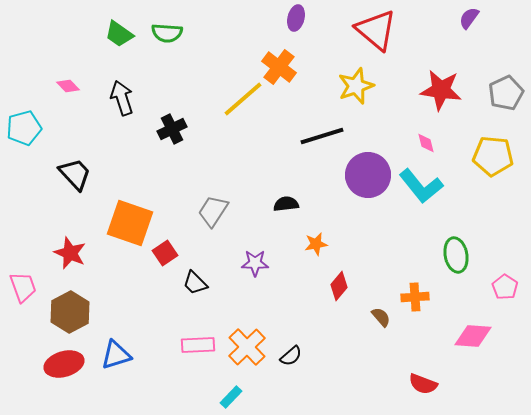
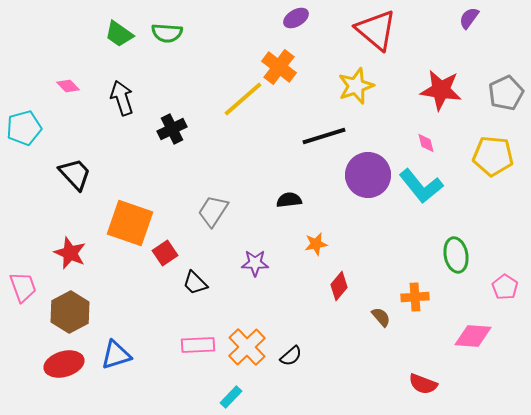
purple ellipse at (296, 18): rotated 45 degrees clockwise
black line at (322, 136): moved 2 px right
black semicircle at (286, 204): moved 3 px right, 4 px up
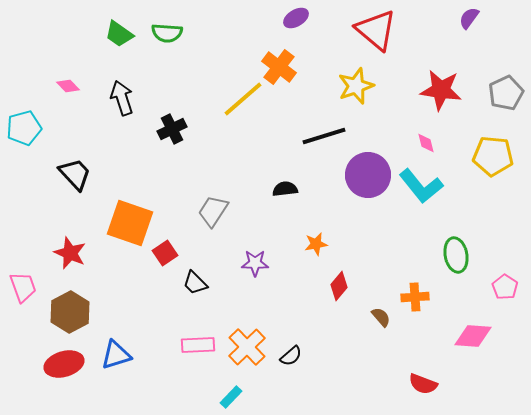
black semicircle at (289, 200): moved 4 px left, 11 px up
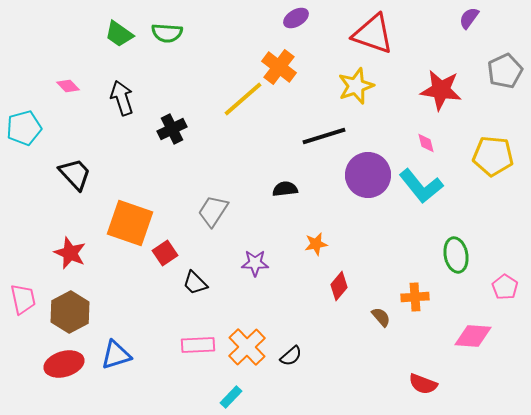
red triangle at (376, 30): moved 3 px left, 4 px down; rotated 21 degrees counterclockwise
gray pentagon at (506, 93): moved 1 px left, 22 px up
pink trapezoid at (23, 287): moved 12 px down; rotated 8 degrees clockwise
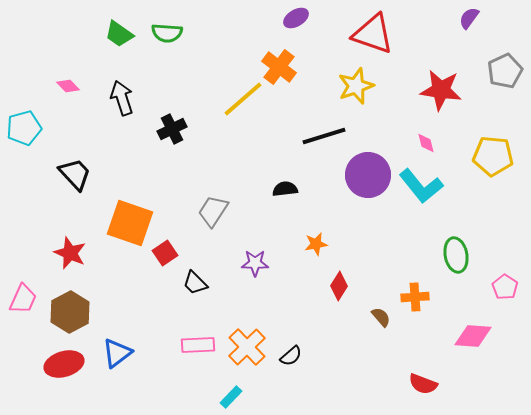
red diamond at (339, 286): rotated 8 degrees counterclockwise
pink trapezoid at (23, 299): rotated 36 degrees clockwise
blue triangle at (116, 355): moved 1 px right, 2 px up; rotated 20 degrees counterclockwise
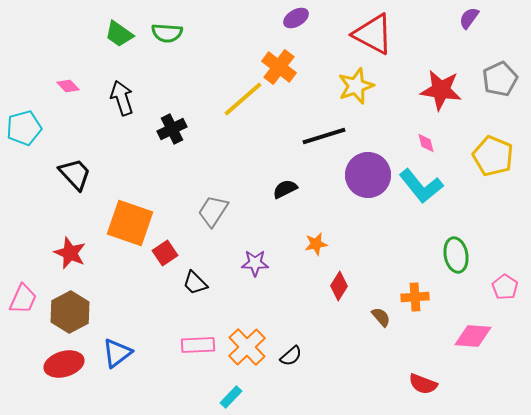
red triangle at (373, 34): rotated 9 degrees clockwise
gray pentagon at (505, 71): moved 5 px left, 8 px down
yellow pentagon at (493, 156): rotated 18 degrees clockwise
black semicircle at (285, 189): rotated 20 degrees counterclockwise
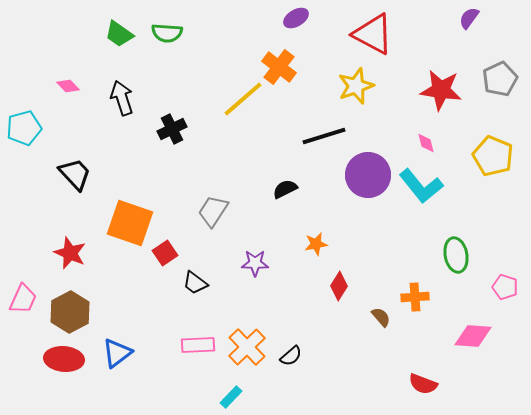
black trapezoid at (195, 283): rotated 8 degrees counterclockwise
pink pentagon at (505, 287): rotated 15 degrees counterclockwise
red ellipse at (64, 364): moved 5 px up; rotated 21 degrees clockwise
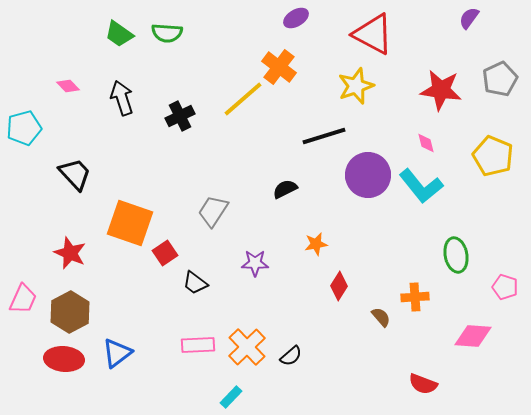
black cross at (172, 129): moved 8 px right, 13 px up
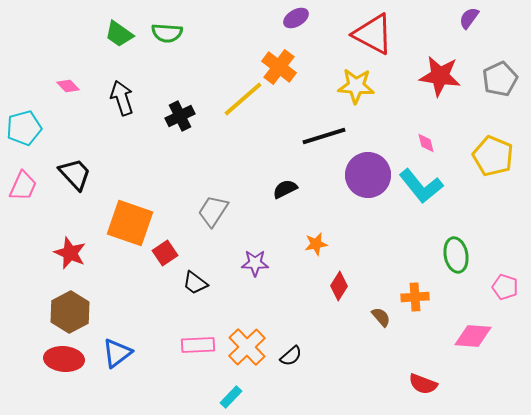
yellow star at (356, 86): rotated 24 degrees clockwise
red star at (441, 90): moved 1 px left, 14 px up
pink trapezoid at (23, 299): moved 113 px up
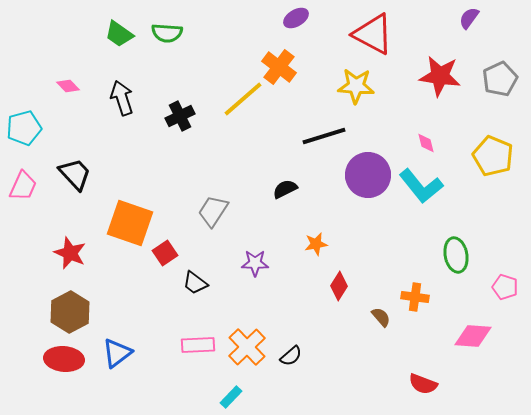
orange cross at (415, 297): rotated 12 degrees clockwise
